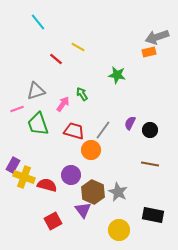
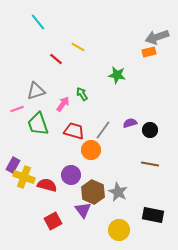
purple semicircle: rotated 48 degrees clockwise
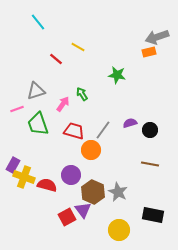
red square: moved 14 px right, 4 px up
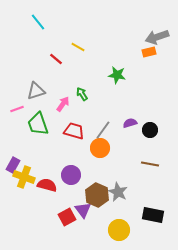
orange circle: moved 9 px right, 2 px up
brown hexagon: moved 4 px right, 3 px down
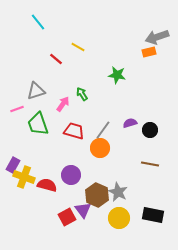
yellow circle: moved 12 px up
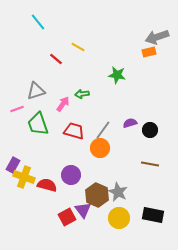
green arrow: rotated 64 degrees counterclockwise
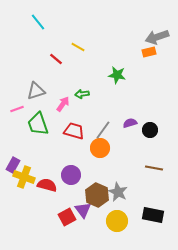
brown line: moved 4 px right, 4 px down
yellow circle: moved 2 px left, 3 px down
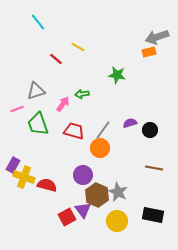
purple circle: moved 12 px right
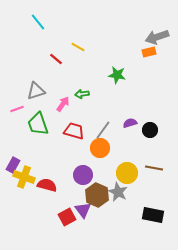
yellow circle: moved 10 px right, 48 px up
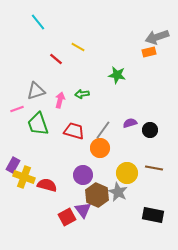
pink arrow: moved 3 px left, 4 px up; rotated 21 degrees counterclockwise
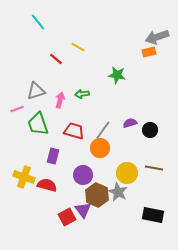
purple rectangle: moved 40 px right, 9 px up; rotated 14 degrees counterclockwise
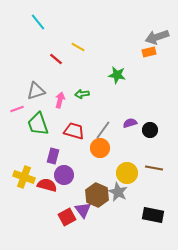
purple circle: moved 19 px left
